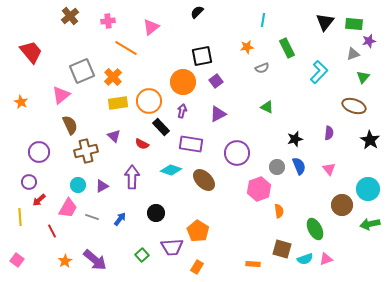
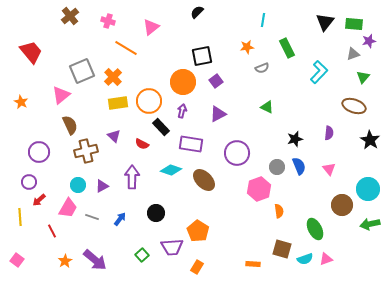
pink cross at (108, 21): rotated 24 degrees clockwise
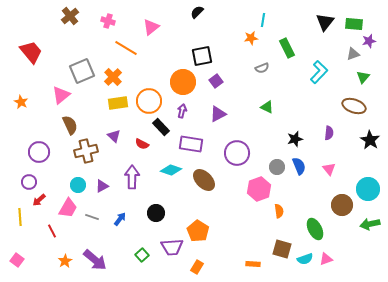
orange star at (247, 47): moved 4 px right, 9 px up
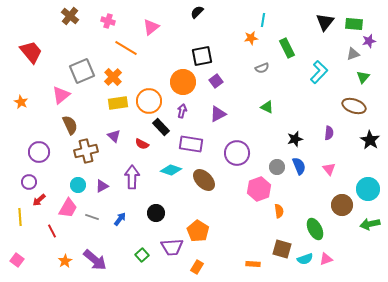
brown cross at (70, 16): rotated 12 degrees counterclockwise
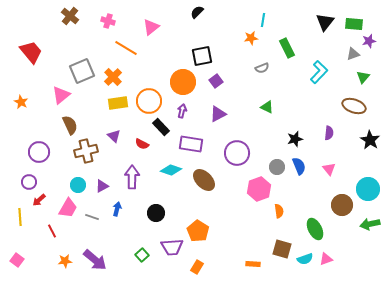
blue arrow at (120, 219): moved 3 px left, 10 px up; rotated 24 degrees counterclockwise
orange star at (65, 261): rotated 24 degrees clockwise
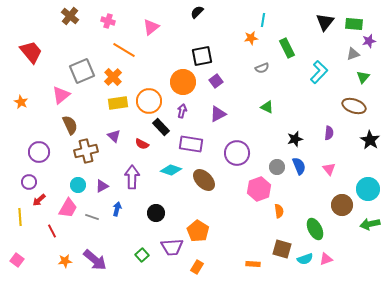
orange line at (126, 48): moved 2 px left, 2 px down
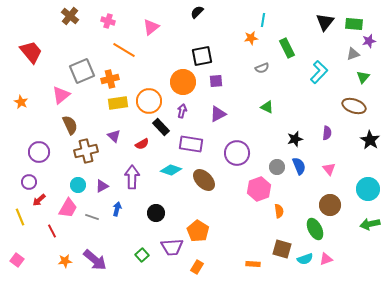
orange cross at (113, 77): moved 3 px left, 2 px down; rotated 30 degrees clockwise
purple square at (216, 81): rotated 32 degrees clockwise
purple semicircle at (329, 133): moved 2 px left
red semicircle at (142, 144): rotated 56 degrees counterclockwise
brown circle at (342, 205): moved 12 px left
yellow line at (20, 217): rotated 18 degrees counterclockwise
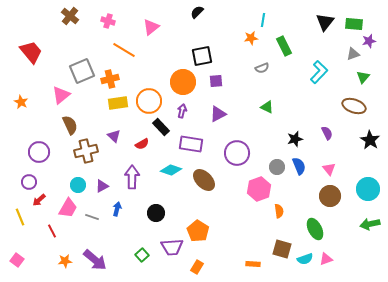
green rectangle at (287, 48): moved 3 px left, 2 px up
purple semicircle at (327, 133): rotated 32 degrees counterclockwise
brown circle at (330, 205): moved 9 px up
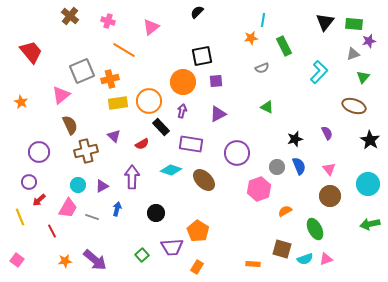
cyan circle at (368, 189): moved 5 px up
orange semicircle at (279, 211): moved 6 px right; rotated 112 degrees counterclockwise
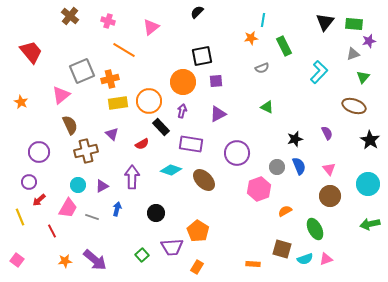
purple triangle at (114, 136): moved 2 px left, 2 px up
